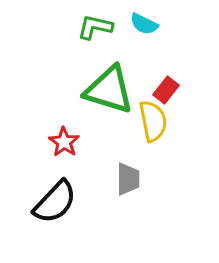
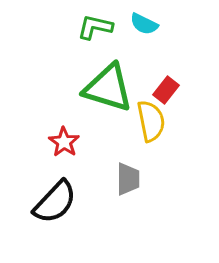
green triangle: moved 1 px left, 2 px up
yellow semicircle: moved 2 px left
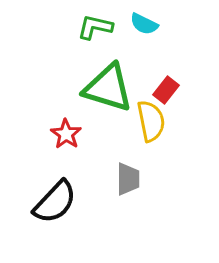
red star: moved 2 px right, 8 px up
